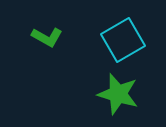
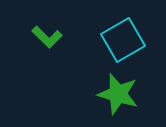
green L-shape: rotated 16 degrees clockwise
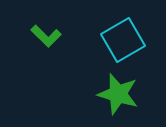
green L-shape: moved 1 px left, 1 px up
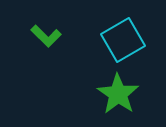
green star: rotated 18 degrees clockwise
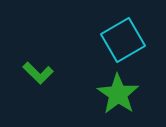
green L-shape: moved 8 px left, 37 px down
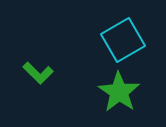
green star: moved 1 px right, 2 px up
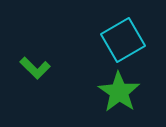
green L-shape: moved 3 px left, 5 px up
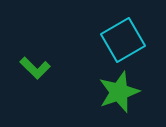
green star: rotated 18 degrees clockwise
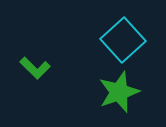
cyan square: rotated 12 degrees counterclockwise
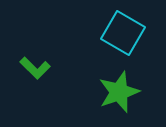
cyan square: moved 7 px up; rotated 18 degrees counterclockwise
